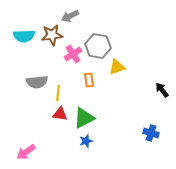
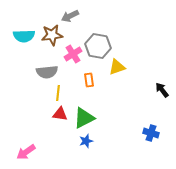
gray semicircle: moved 10 px right, 10 px up
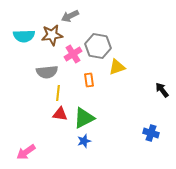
blue star: moved 2 px left
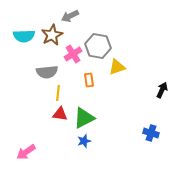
brown star: rotated 20 degrees counterclockwise
black arrow: rotated 63 degrees clockwise
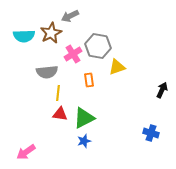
brown star: moved 1 px left, 2 px up
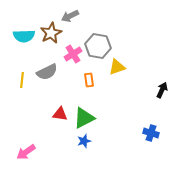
gray semicircle: rotated 20 degrees counterclockwise
yellow line: moved 36 px left, 13 px up
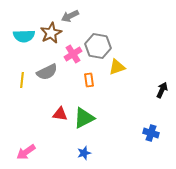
blue star: moved 12 px down
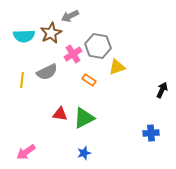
orange rectangle: rotated 48 degrees counterclockwise
blue cross: rotated 21 degrees counterclockwise
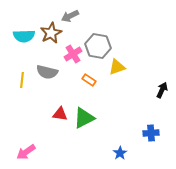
gray semicircle: rotated 40 degrees clockwise
blue star: moved 36 px right; rotated 16 degrees counterclockwise
